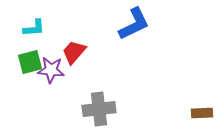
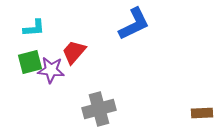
gray cross: rotated 8 degrees counterclockwise
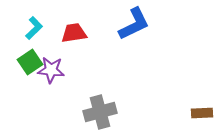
cyan L-shape: rotated 40 degrees counterclockwise
red trapezoid: moved 19 px up; rotated 40 degrees clockwise
green square: rotated 20 degrees counterclockwise
gray cross: moved 1 px right, 3 px down
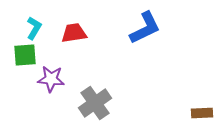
blue L-shape: moved 11 px right, 4 px down
cyan L-shape: rotated 15 degrees counterclockwise
green square: moved 5 px left, 7 px up; rotated 30 degrees clockwise
purple star: moved 9 px down
gray cross: moved 5 px left, 9 px up; rotated 20 degrees counterclockwise
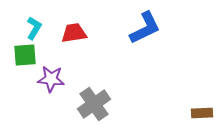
gray cross: moved 1 px left, 1 px down
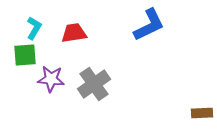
blue L-shape: moved 4 px right, 3 px up
gray cross: moved 20 px up
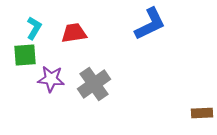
blue L-shape: moved 1 px right, 1 px up
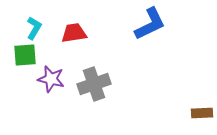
purple star: rotated 8 degrees clockwise
gray cross: rotated 16 degrees clockwise
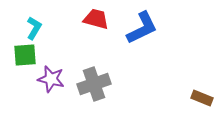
blue L-shape: moved 8 px left, 4 px down
red trapezoid: moved 22 px right, 14 px up; rotated 24 degrees clockwise
brown rectangle: moved 15 px up; rotated 25 degrees clockwise
